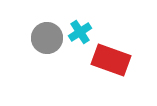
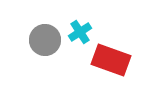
gray circle: moved 2 px left, 2 px down
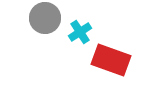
gray circle: moved 22 px up
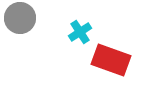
gray circle: moved 25 px left
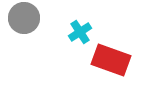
gray circle: moved 4 px right
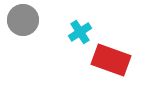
gray circle: moved 1 px left, 2 px down
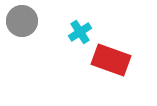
gray circle: moved 1 px left, 1 px down
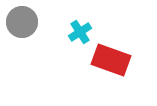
gray circle: moved 1 px down
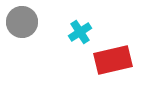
red rectangle: moved 2 px right; rotated 33 degrees counterclockwise
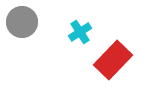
red rectangle: rotated 33 degrees counterclockwise
